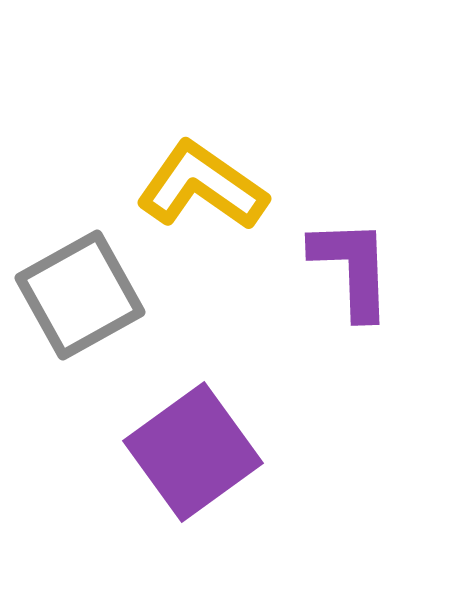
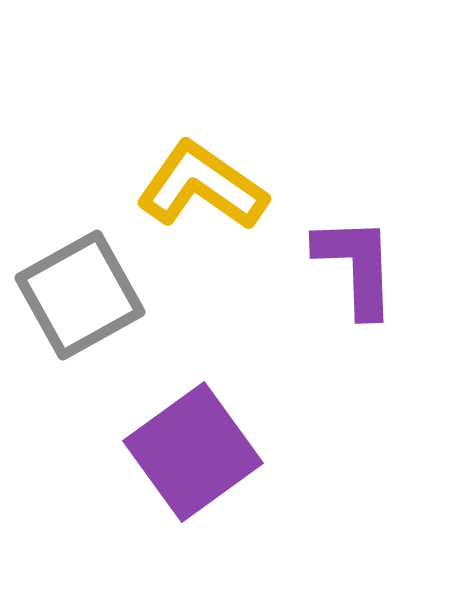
purple L-shape: moved 4 px right, 2 px up
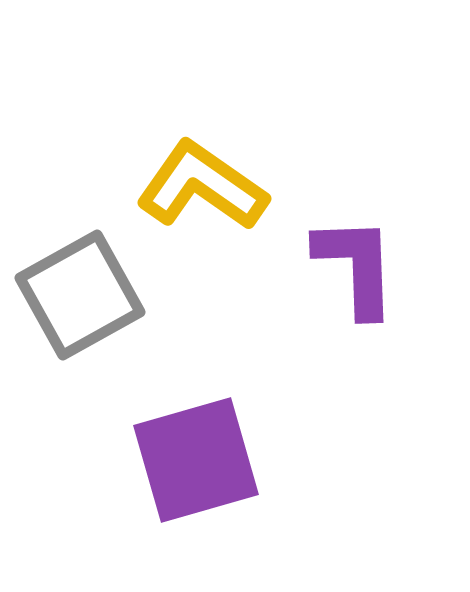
purple square: moved 3 px right, 8 px down; rotated 20 degrees clockwise
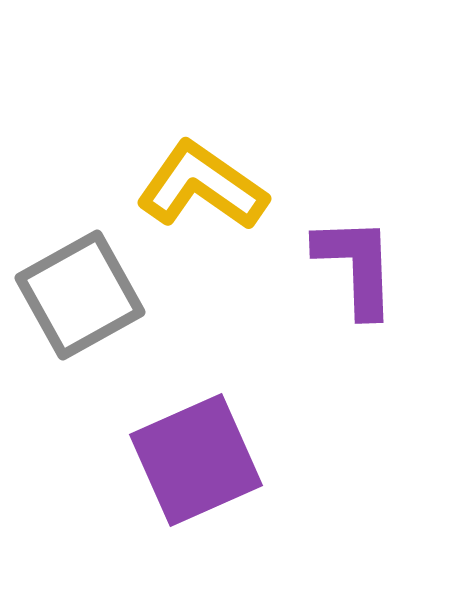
purple square: rotated 8 degrees counterclockwise
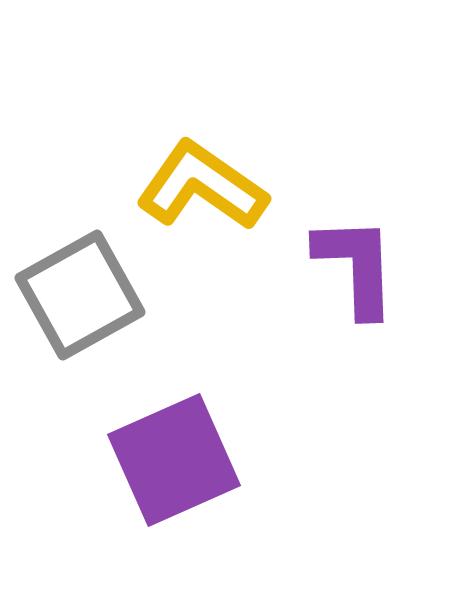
purple square: moved 22 px left
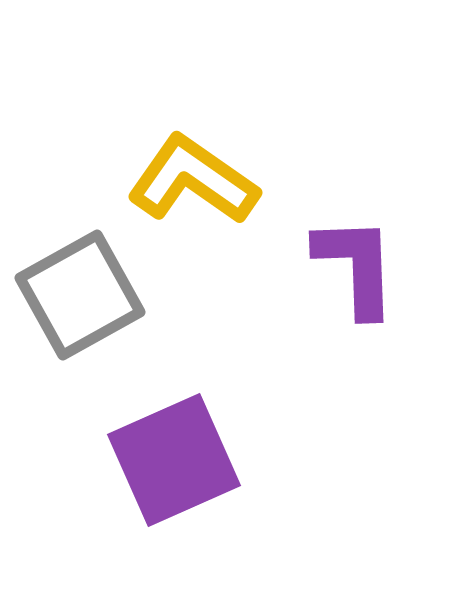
yellow L-shape: moved 9 px left, 6 px up
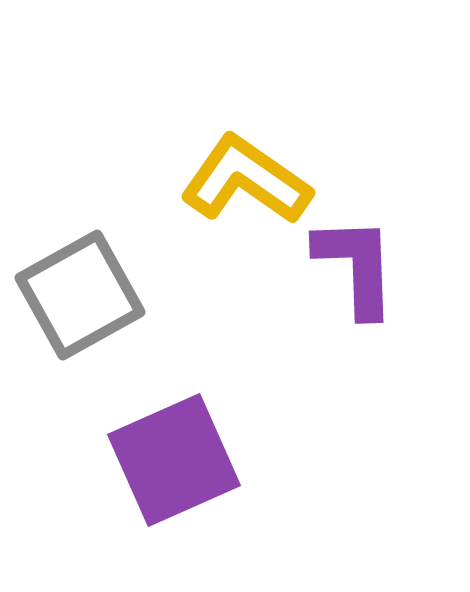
yellow L-shape: moved 53 px right
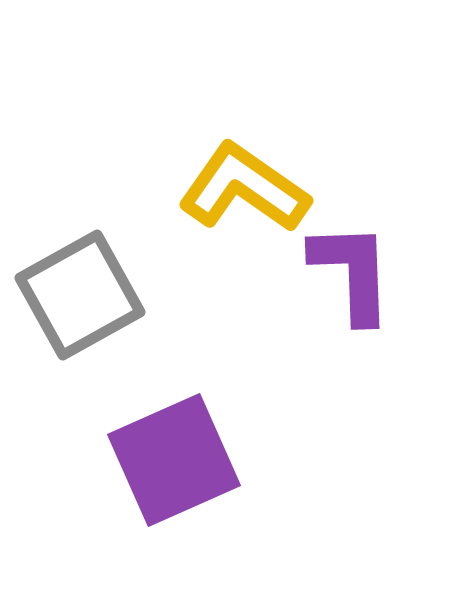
yellow L-shape: moved 2 px left, 8 px down
purple L-shape: moved 4 px left, 6 px down
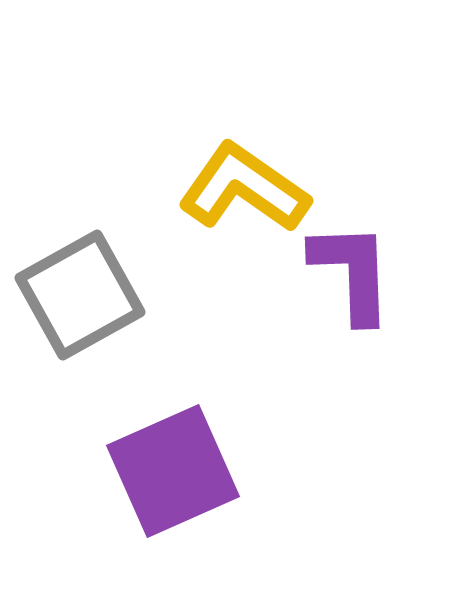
purple square: moved 1 px left, 11 px down
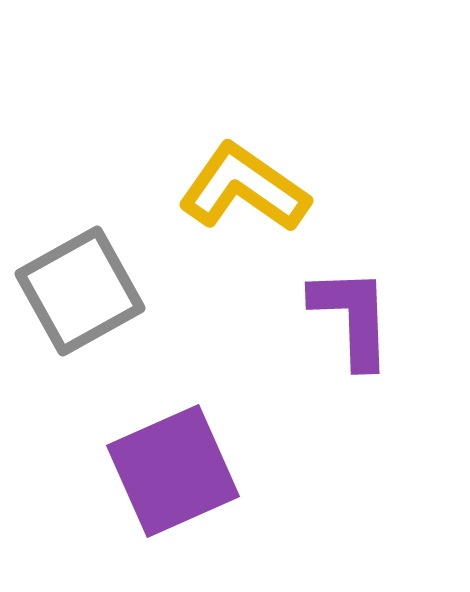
purple L-shape: moved 45 px down
gray square: moved 4 px up
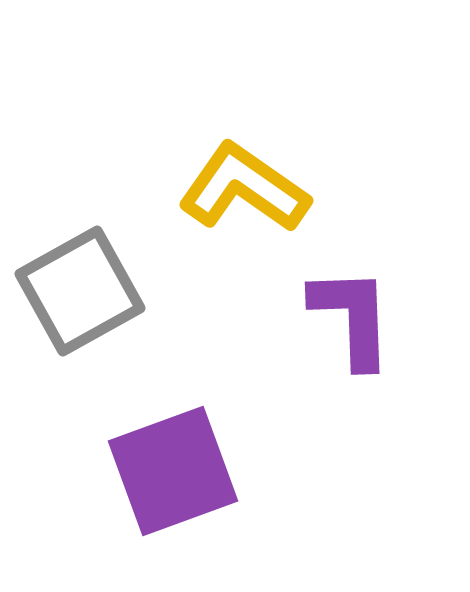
purple square: rotated 4 degrees clockwise
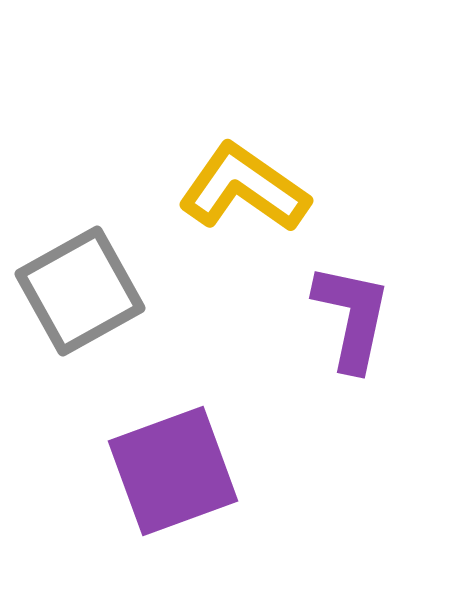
purple L-shape: rotated 14 degrees clockwise
